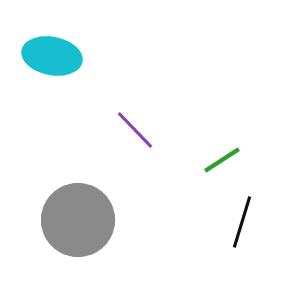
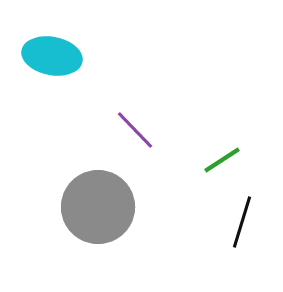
gray circle: moved 20 px right, 13 px up
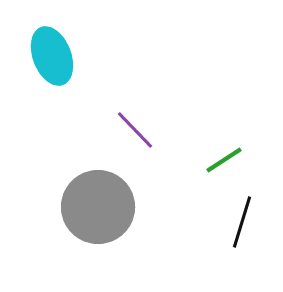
cyan ellipse: rotated 58 degrees clockwise
green line: moved 2 px right
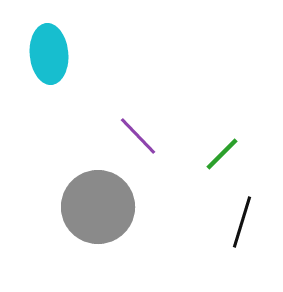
cyan ellipse: moved 3 px left, 2 px up; rotated 16 degrees clockwise
purple line: moved 3 px right, 6 px down
green line: moved 2 px left, 6 px up; rotated 12 degrees counterclockwise
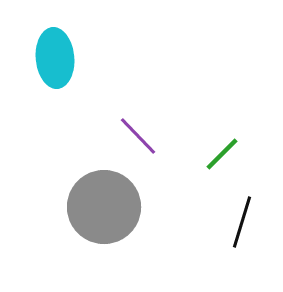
cyan ellipse: moved 6 px right, 4 px down
gray circle: moved 6 px right
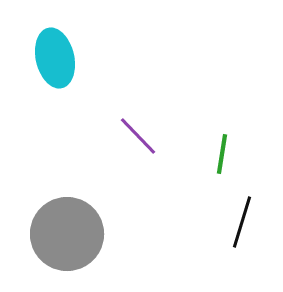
cyan ellipse: rotated 8 degrees counterclockwise
green line: rotated 36 degrees counterclockwise
gray circle: moved 37 px left, 27 px down
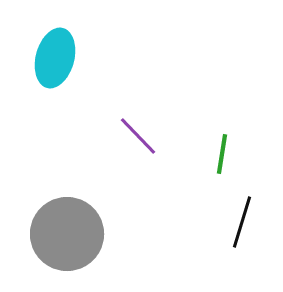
cyan ellipse: rotated 28 degrees clockwise
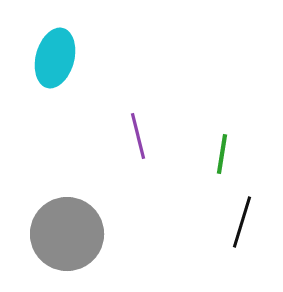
purple line: rotated 30 degrees clockwise
